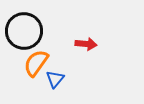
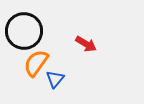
red arrow: rotated 25 degrees clockwise
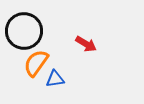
blue triangle: rotated 42 degrees clockwise
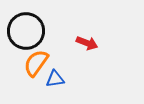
black circle: moved 2 px right
red arrow: moved 1 px right, 1 px up; rotated 10 degrees counterclockwise
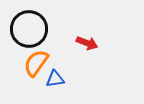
black circle: moved 3 px right, 2 px up
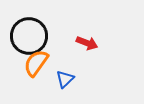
black circle: moved 7 px down
blue triangle: moved 10 px right; rotated 36 degrees counterclockwise
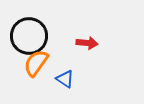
red arrow: rotated 15 degrees counterclockwise
blue triangle: rotated 42 degrees counterclockwise
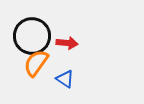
black circle: moved 3 px right
red arrow: moved 20 px left
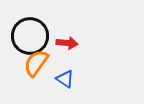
black circle: moved 2 px left
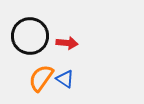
orange semicircle: moved 5 px right, 15 px down
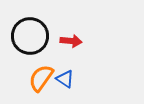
red arrow: moved 4 px right, 2 px up
